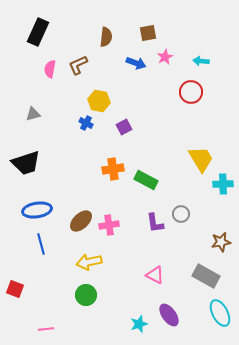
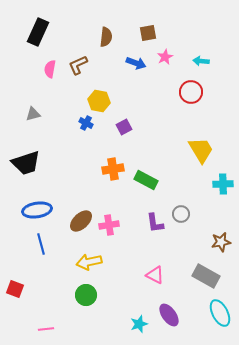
yellow trapezoid: moved 9 px up
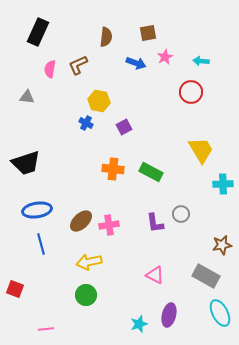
gray triangle: moved 6 px left, 17 px up; rotated 21 degrees clockwise
orange cross: rotated 15 degrees clockwise
green rectangle: moved 5 px right, 8 px up
brown star: moved 1 px right, 3 px down
purple ellipse: rotated 50 degrees clockwise
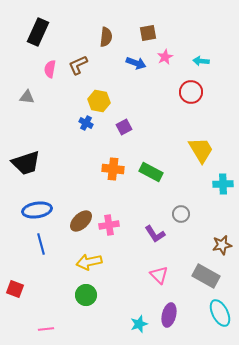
purple L-shape: moved 11 px down; rotated 25 degrees counterclockwise
pink triangle: moved 4 px right; rotated 18 degrees clockwise
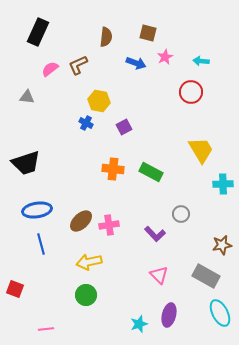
brown square: rotated 24 degrees clockwise
pink semicircle: rotated 42 degrees clockwise
purple L-shape: rotated 10 degrees counterclockwise
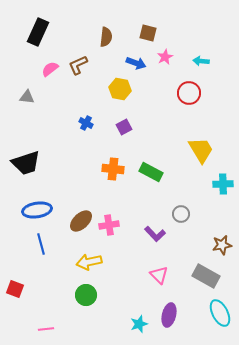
red circle: moved 2 px left, 1 px down
yellow hexagon: moved 21 px right, 12 px up
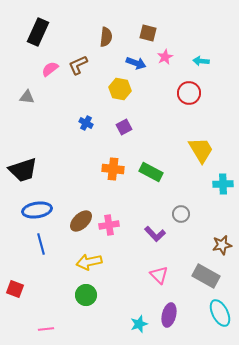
black trapezoid: moved 3 px left, 7 px down
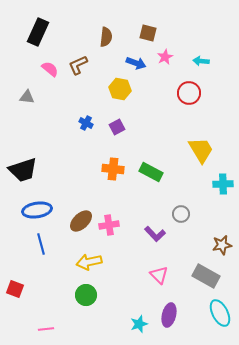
pink semicircle: rotated 78 degrees clockwise
purple square: moved 7 px left
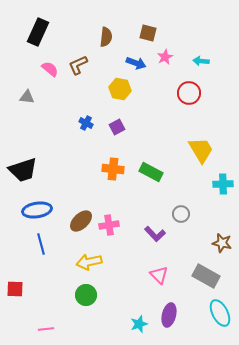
brown star: moved 2 px up; rotated 24 degrees clockwise
red square: rotated 18 degrees counterclockwise
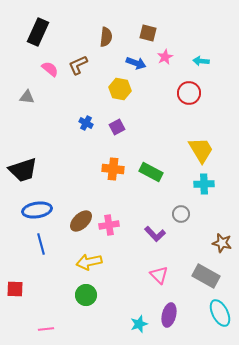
cyan cross: moved 19 px left
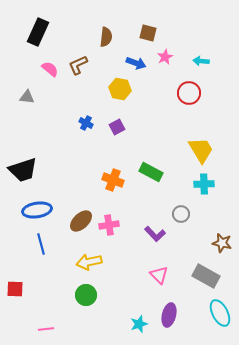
orange cross: moved 11 px down; rotated 15 degrees clockwise
